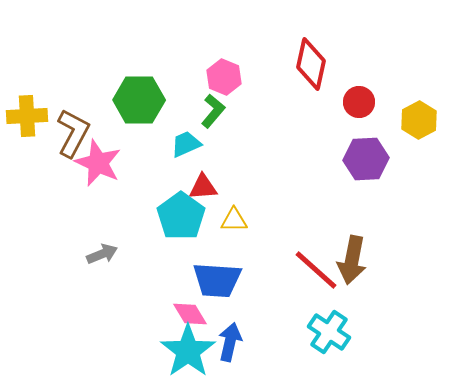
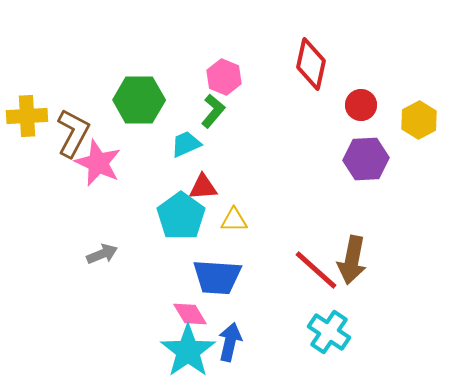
red circle: moved 2 px right, 3 px down
blue trapezoid: moved 3 px up
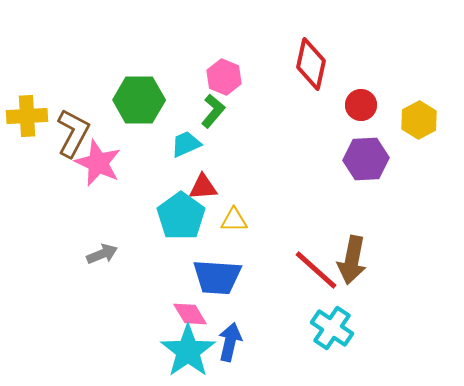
cyan cross: moved 3 px right, 4 px up
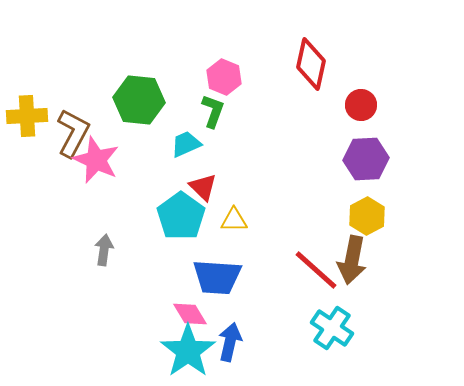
green hexagon: rotated 6 degrees clockwise
green L-shape: rotated 20 degrees counterclockwise
yellow hexagon: moved 52 px left, 96 px down
pink star: moved 2 px left, 3 px up
red triangle: rotated 48 degrees clockwise
gray arrow: moved 2 px right, 4 px up; rotated 60 degrees counterclockwise
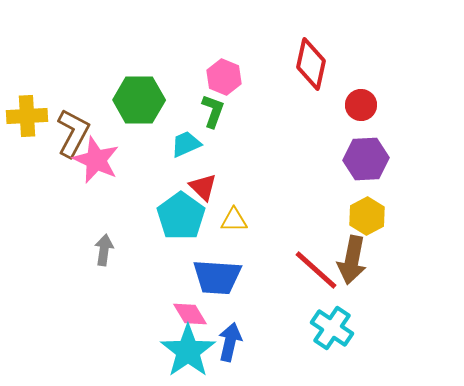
green hexagon: rotated 6 degrees counterclockwise
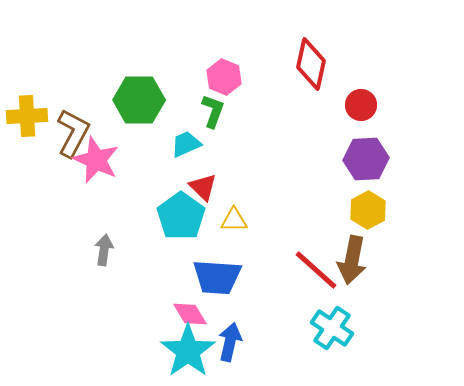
yellow hexagon: moved 1 px right, 6 px up
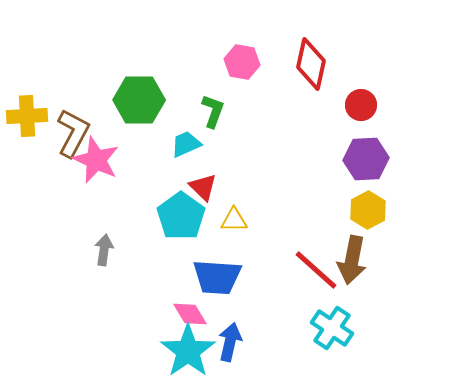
pink hexagon: moved 18 px right, 15 px up; rotated 12 degrees counterclockwise
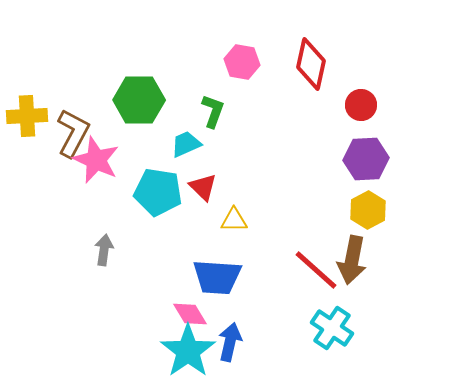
cyan pentagon: moved 23 px left, 24 px up; rotated 27 degrees counterclockwise
